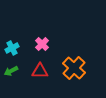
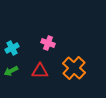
pink cross: moved 6 px right, 1 px up; rotated 24 degrees counterclockwise
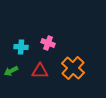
cyan cross: moved 9 px right, 1 px up; rotated 32 degrees clockwise
orange cross: moved 1 px left
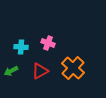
red triangle: rotated 30 degrees counterclockwise
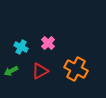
pink cross: rotated 24 degrees clockwise
cyan cross: rotated 24 degrees clockwise
orange cross: moved 3 px right, 1 px down; rotated 15 degrees counterclockwise
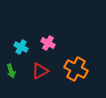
pink cross: rotated 16 degrees counterclockwise
green arrow: rotated 80 degrees counterclockwise
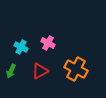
green arrow: rotated 40 degrees clockwise
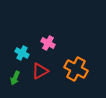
cyan cross: moved 1 px right, 6 px down
green arrow: moved 4 px right, 7 px down
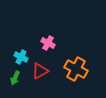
cyan cross: moved 1 px left, 4 px down
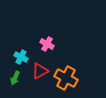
pink cross: moved 1 px left, 1 px down
orange cross: moved 10 px left, 9 px down
